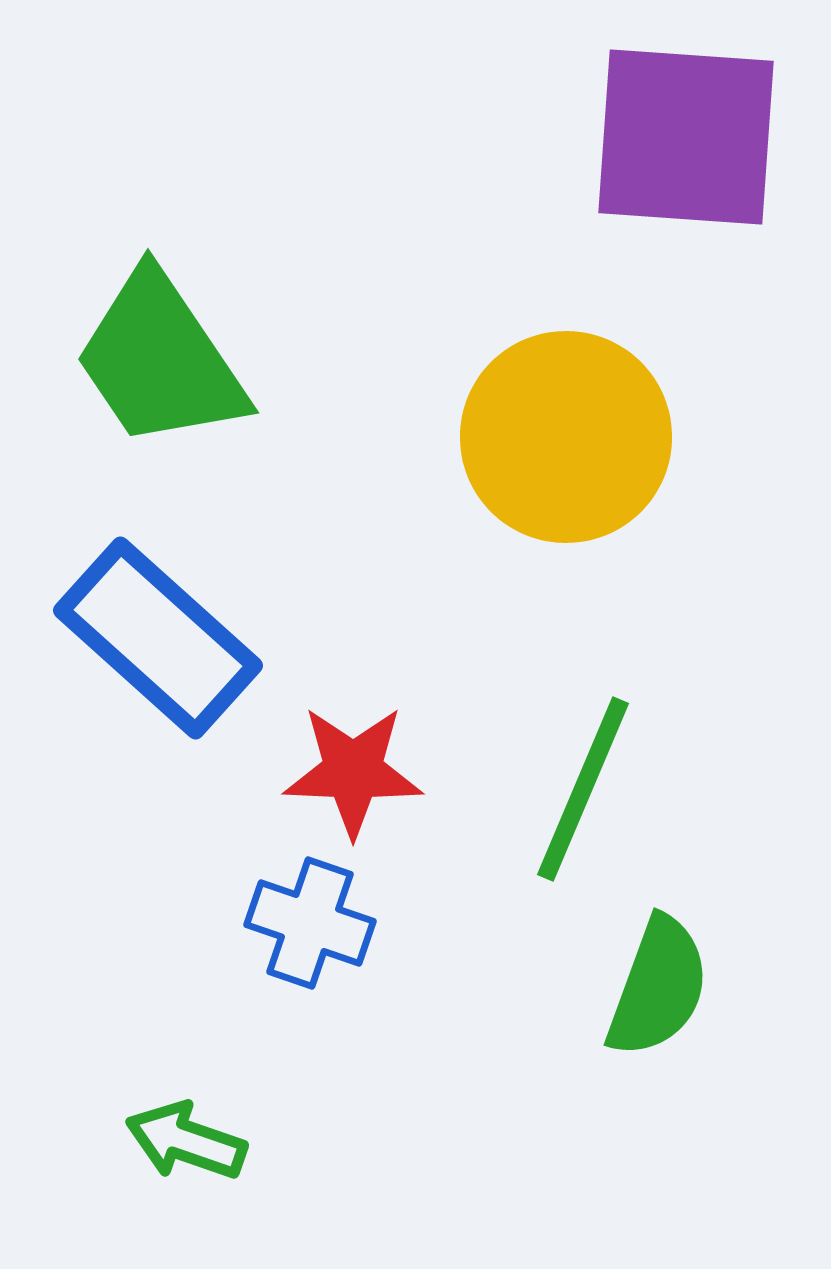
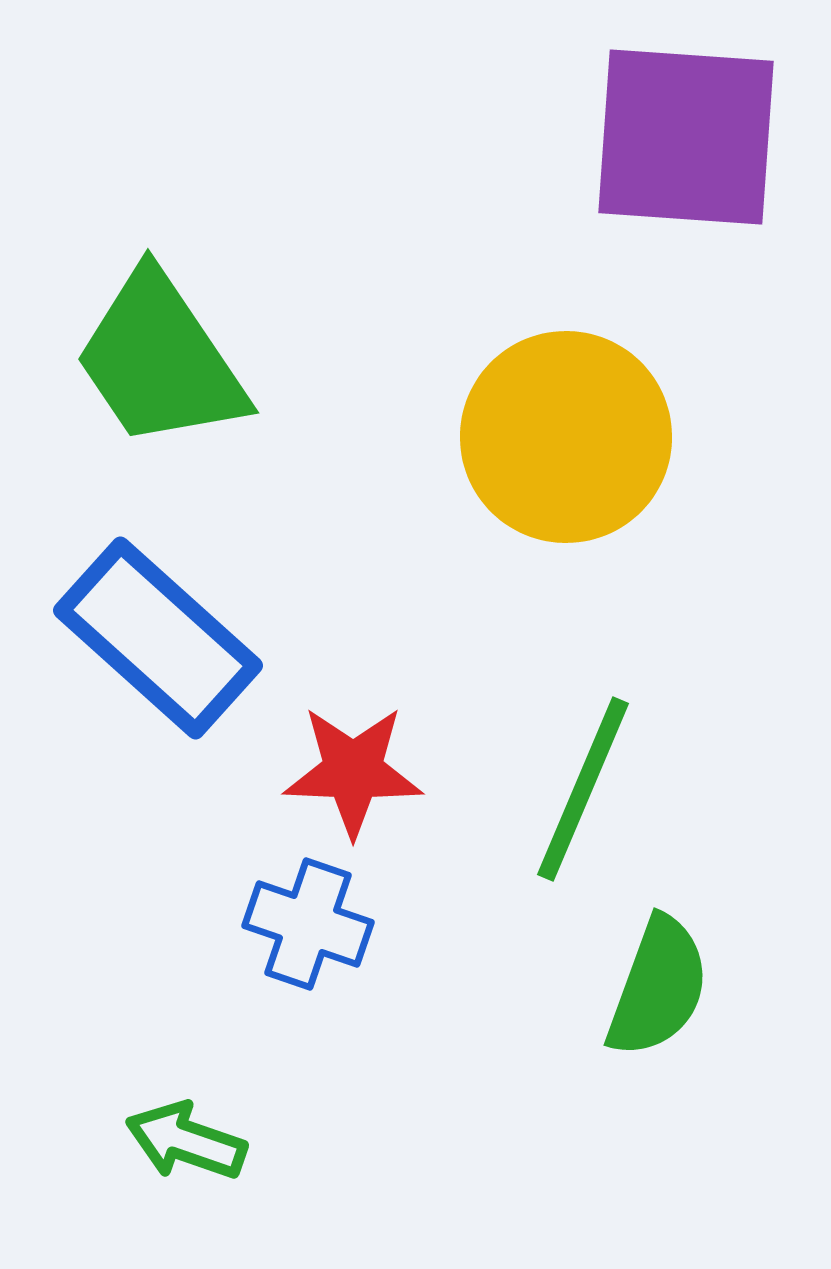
blue cross: moved 2 px left, 1 px down
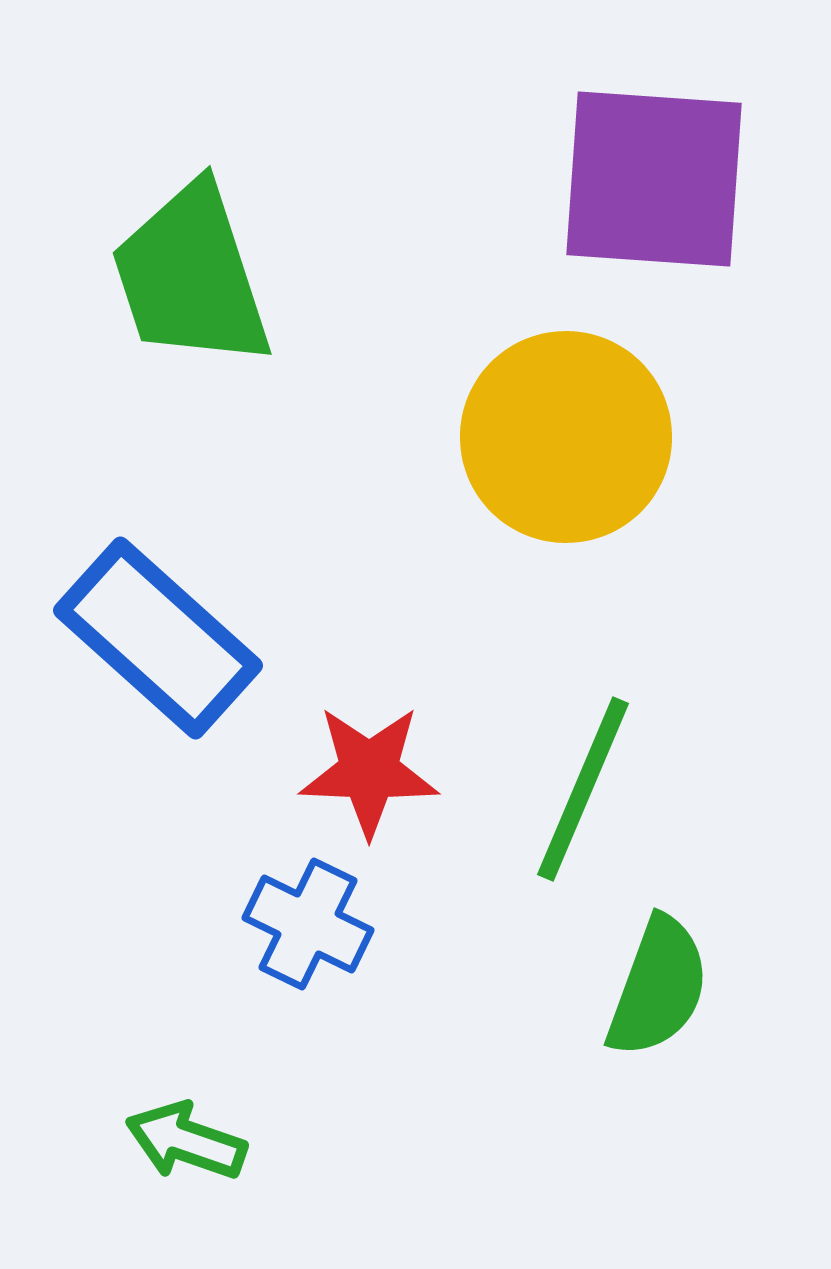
purple square: moved 32 px left, 42 px down
green trapezoid: moved 31 px right, 84 px up; rotated 16 degrees clockwise
red star: moved 16 px right
blue cross: rotated 7 degrees clockwise
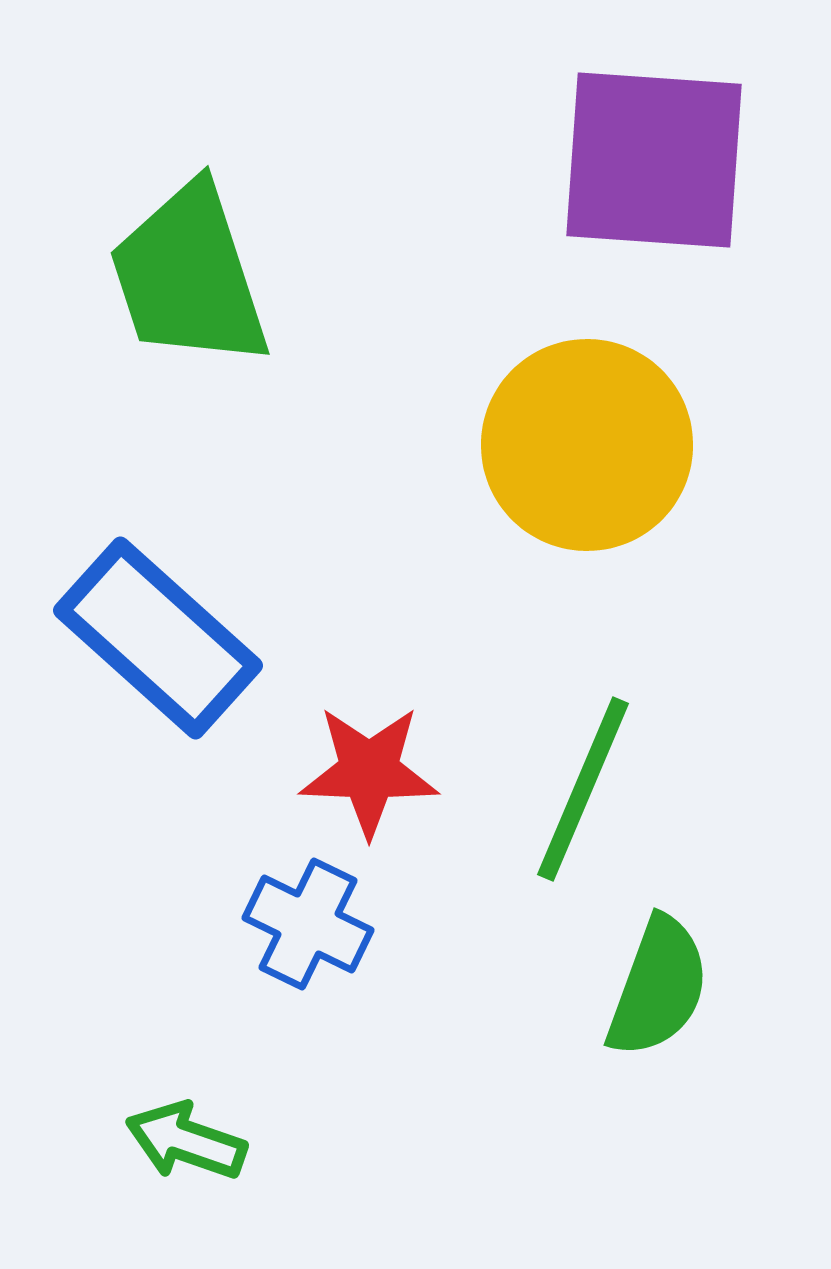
purple square: moved 19 px up
green trapezoid: moved 2 px left
yellow circle: moved 21 px right, 8 px down
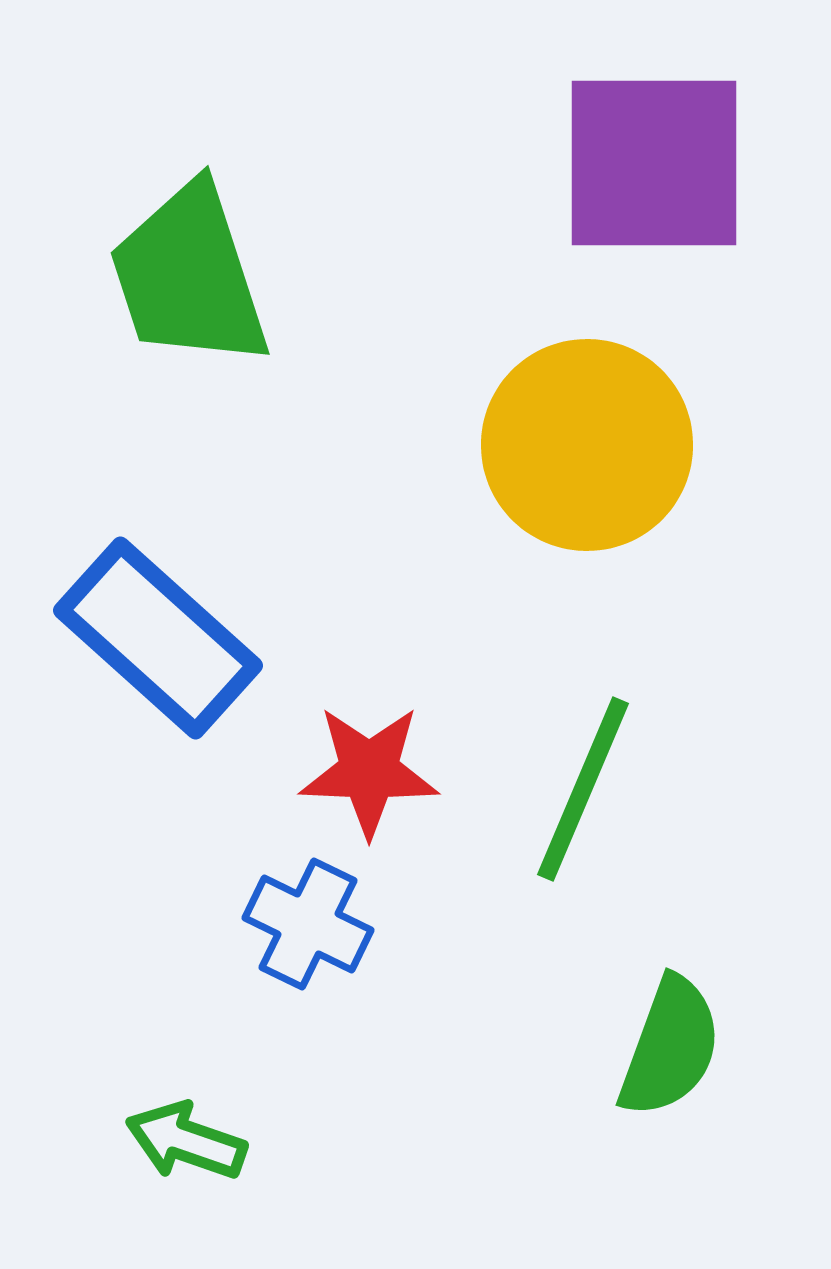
purple square: moved 3 px down; rotated 4 degrees counterclockwise
green semicircle: moved 12 px right, 60 px down
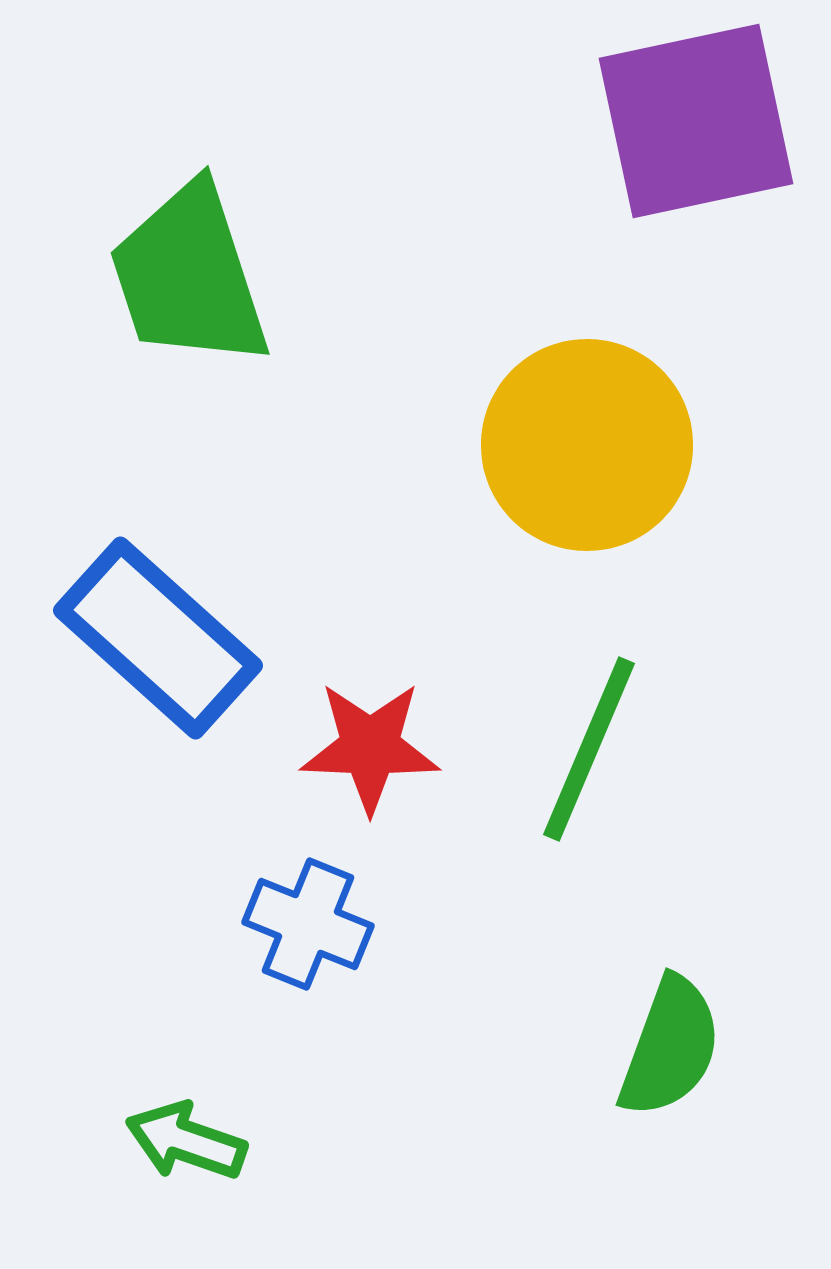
purple square: moved 42 px right, 42 px up; rotated 12 degrees counterclockwise
red star: moved 1 px right, 24 px up
green line: moved 6 px right, 40 px up
blue cross: rotated 4 degrees counterclockwise
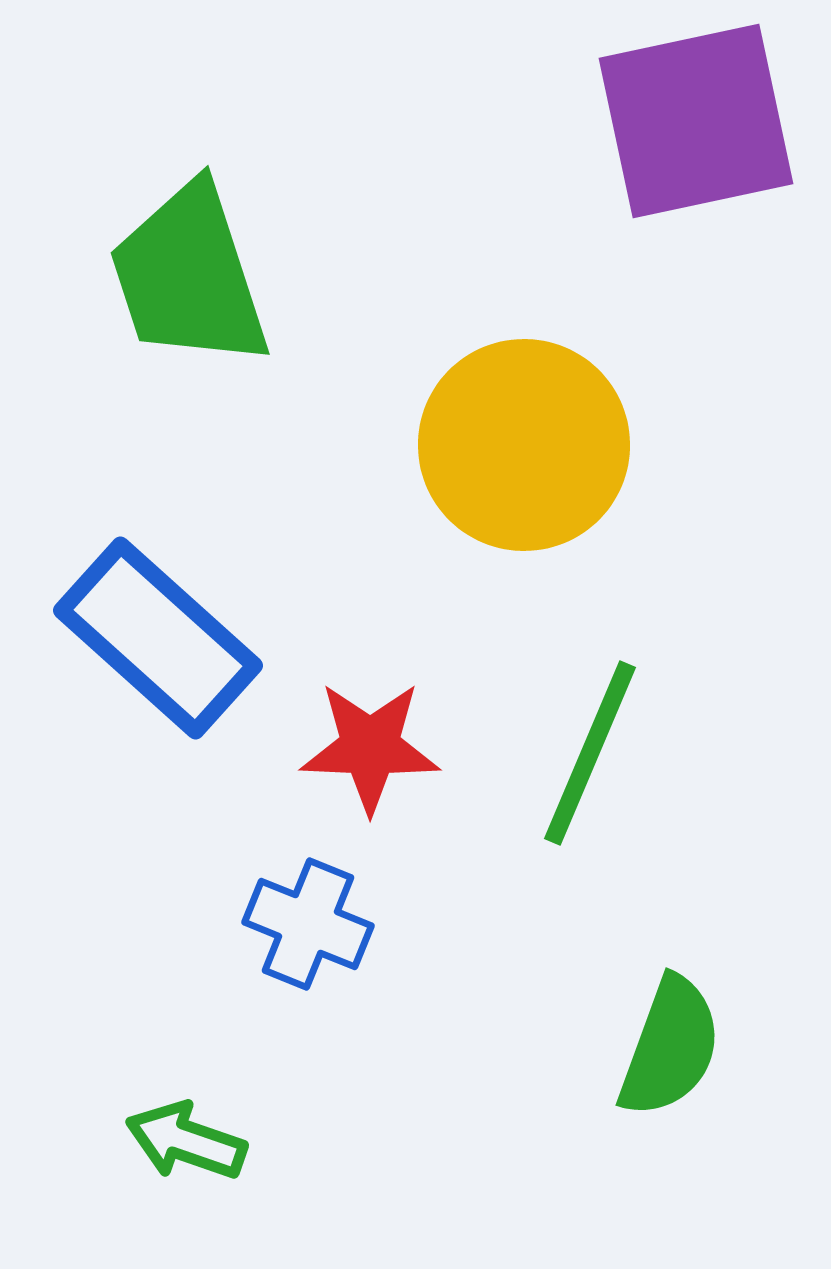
yellow circle: moved 63 px left
green line: moved 1 px right, 4 px down
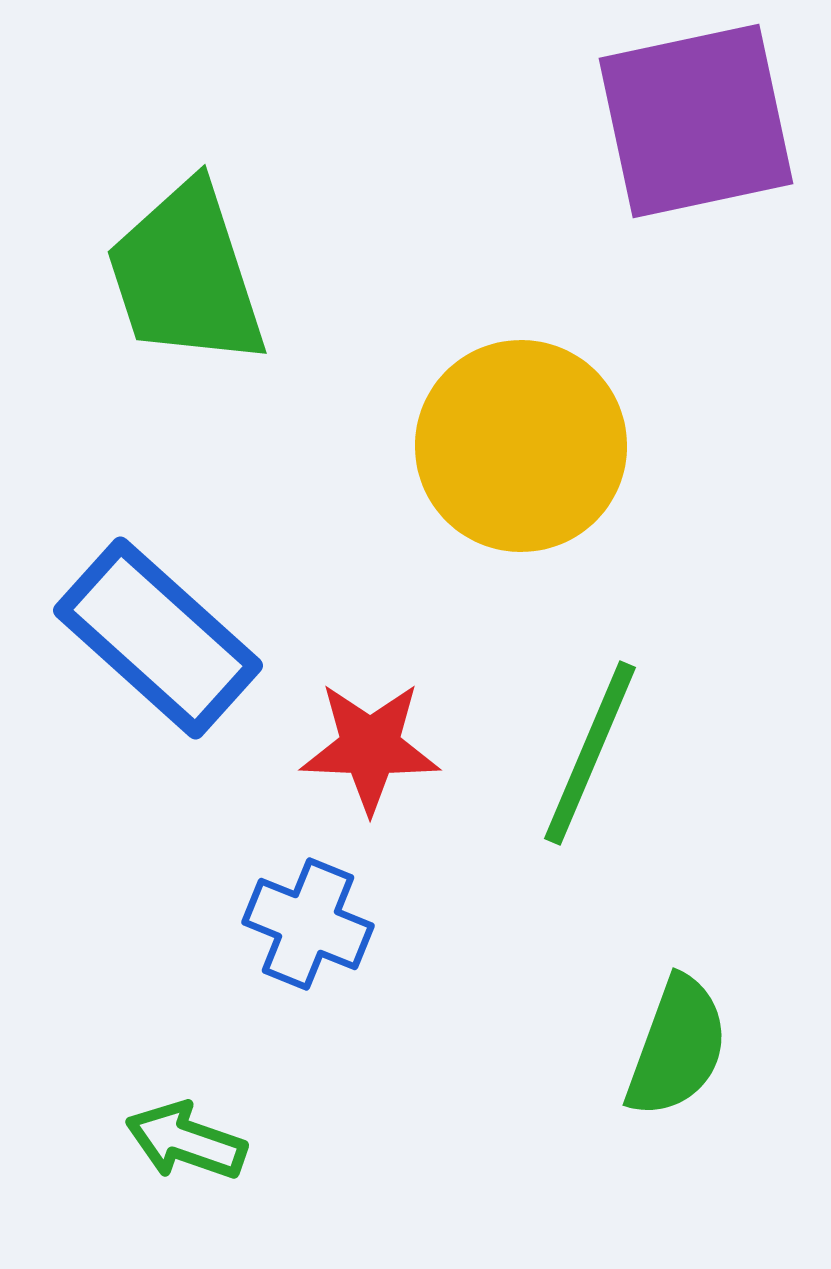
green trapezoid: moved 3 px left, 1 px up
yellow circle: moved 3 px left, 1 px down
green semicircle: moved 7 px right
